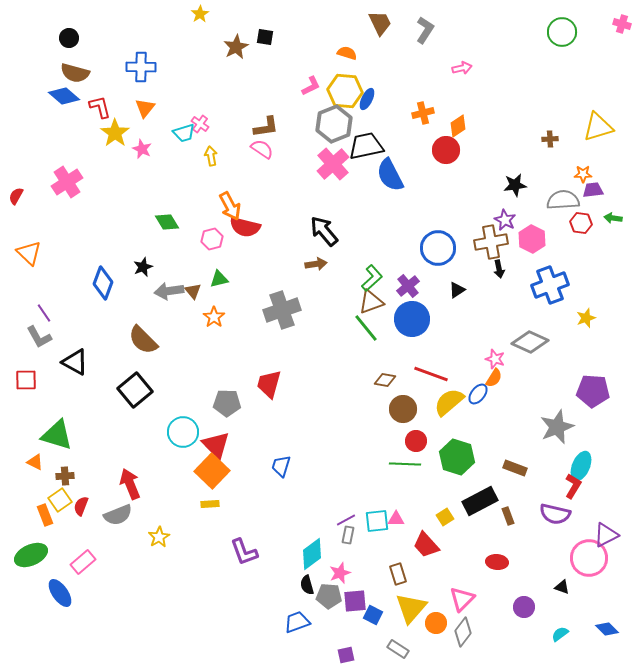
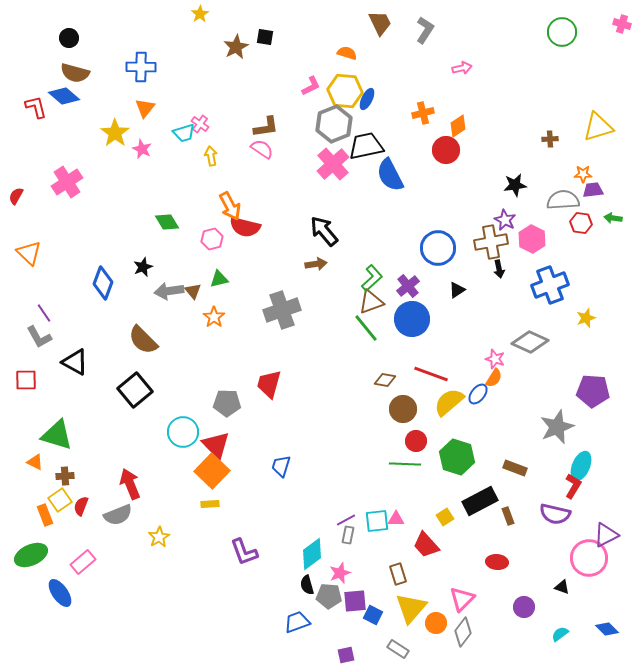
red L-shape at (100, 107): moved 64 px left
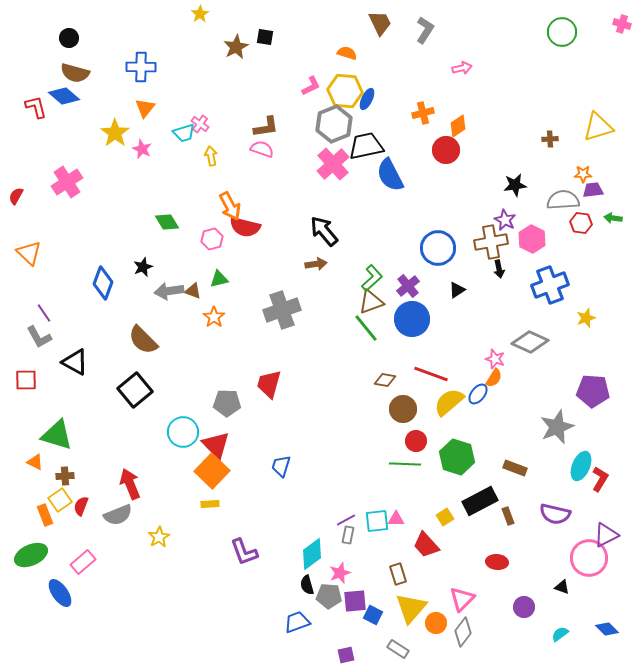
pink semicircle at (262, 149): rotated 15 degrees counterclockwise
brown triangle at (193, 291): rotated 30 degrees counterclockwise
red L-shape at (573, 486): moved 27 px right, 7 px up
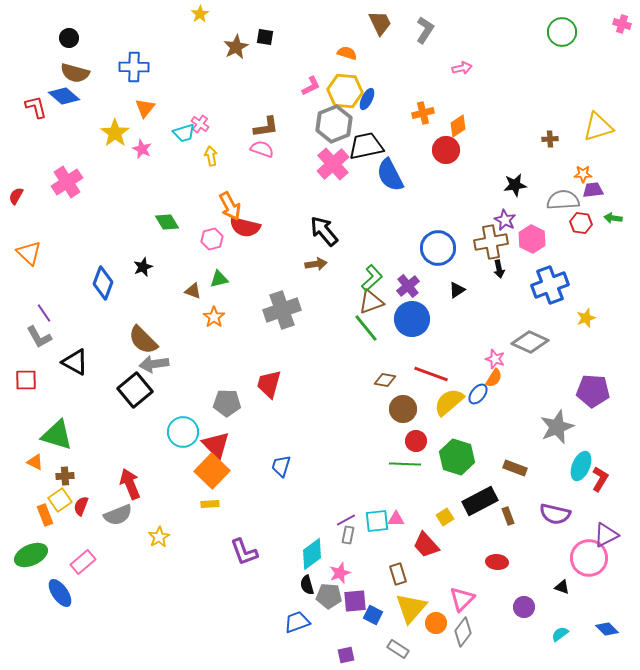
blue cross at (141, 67): moved 7 px left
gray arrow at (169, 291): moved 15 px left, 73 px down
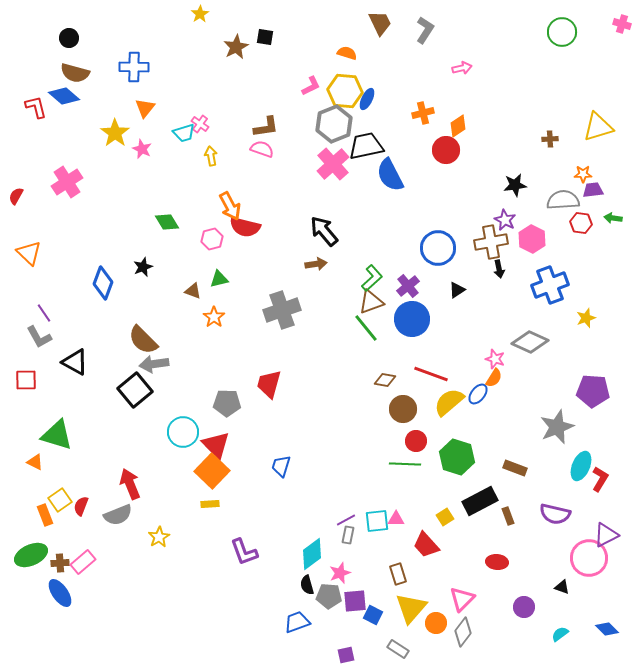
brown cross at (65, 476): moved 5 px left, 87 px down
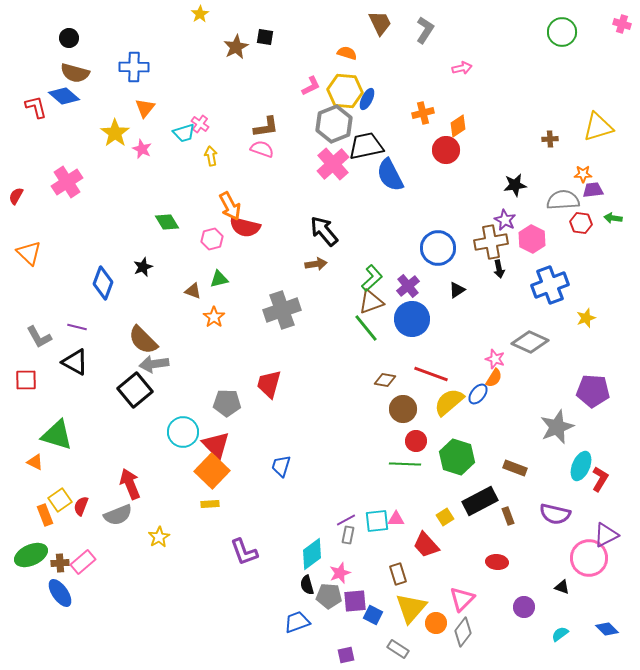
purple line at (44, 313): moved 33 px right, 14 px down; rotated 42 degrees counterclockwise
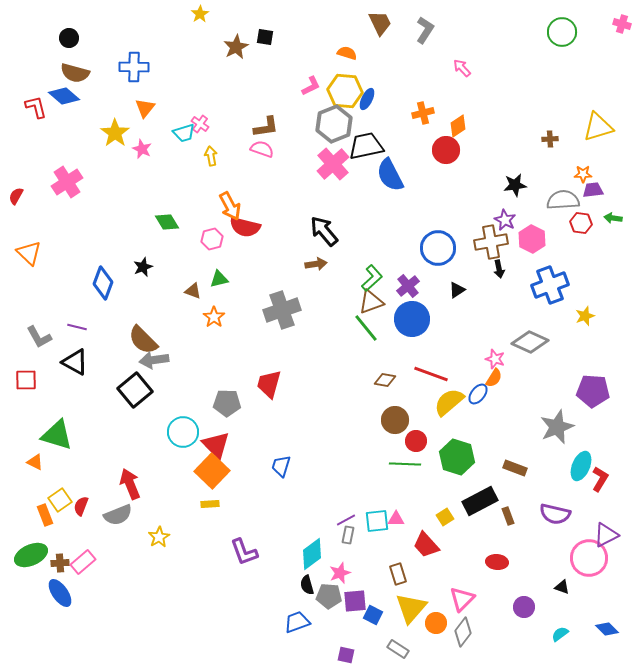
pink arrow at (462, 68): rotated 120 degrees counterclockwise
yellow star at (586, 318): moved 1 px left, 2 px up
gray arrow at (154, 364): moved 4 px up
brown circle at (403, 409): moved 8 px left, 11 px down
purple square at (346, 655): rotated 24 degrees clockwise
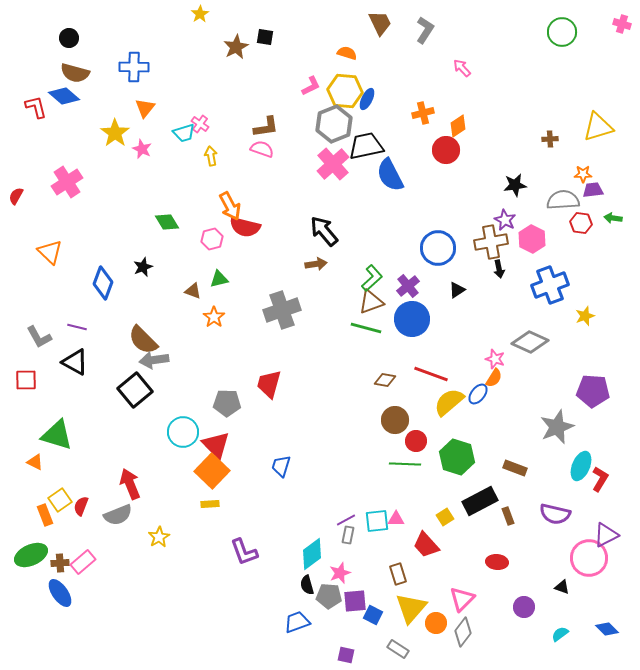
orange triangle at (29, 253): moved 21 px right, 1 px up
green line at (366, 328): rotated 36 degrees counterclockwise
